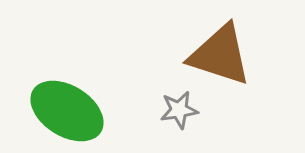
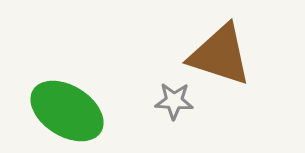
gray star: moved 5 px left, 9 px up; rotated 12 degrees clockwise
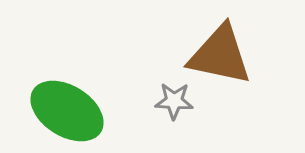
brown triangle: rotated 6 degrees counterclockwise
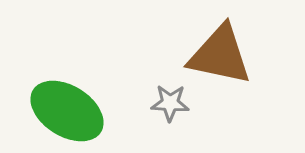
gray star: moved 4 px left, 2 px down
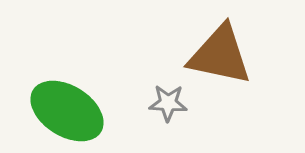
gray star: moved 2 px left
